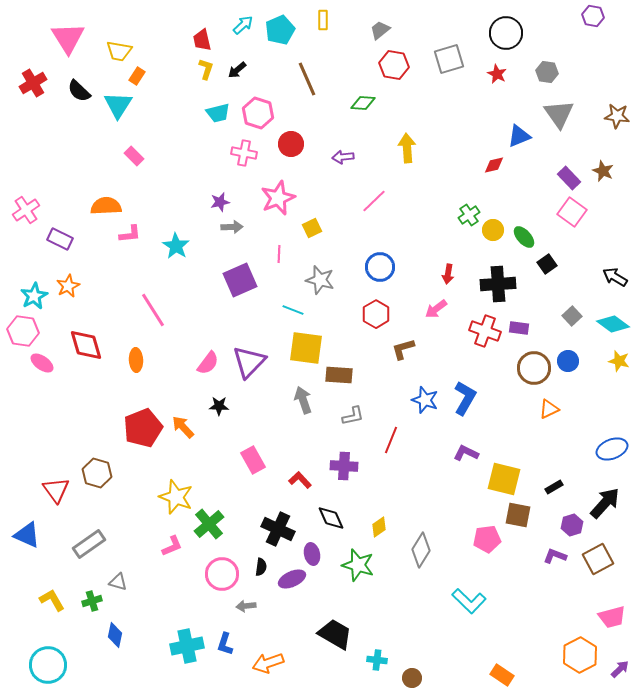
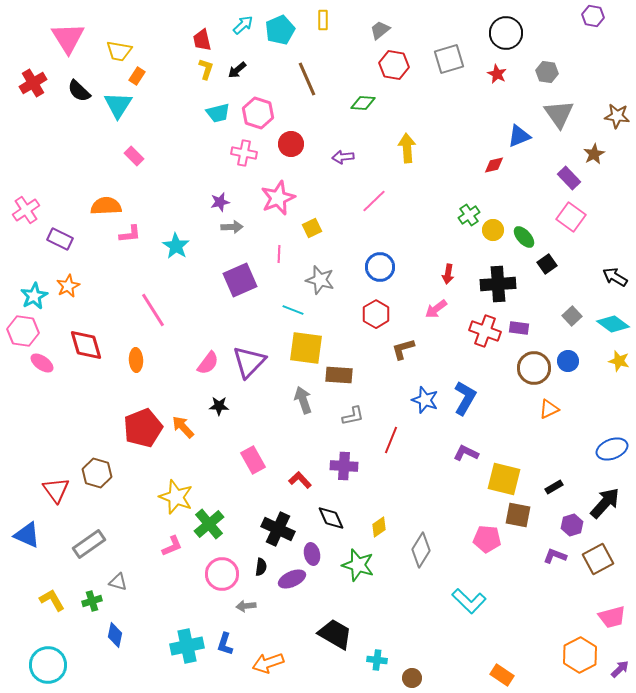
brown star at (603, 171): moved 9 px left, 17 px up; rotated 20 degrees clockwise
pink square at (572, 212): moved 1 px left, 5 px down
pink pentagon at (487, 539): rotated 12 degrees clockwise
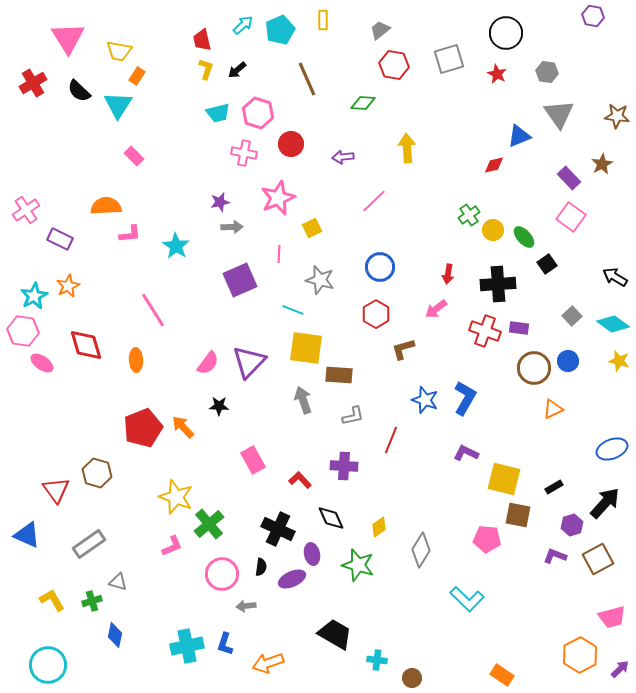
brown star at (594, 154): moved 8 px right, 10 px down
orange triangle at (549, 409): moved 4 px right
cyan L-shape at (469, 601): moved 2 px left, 2 px up
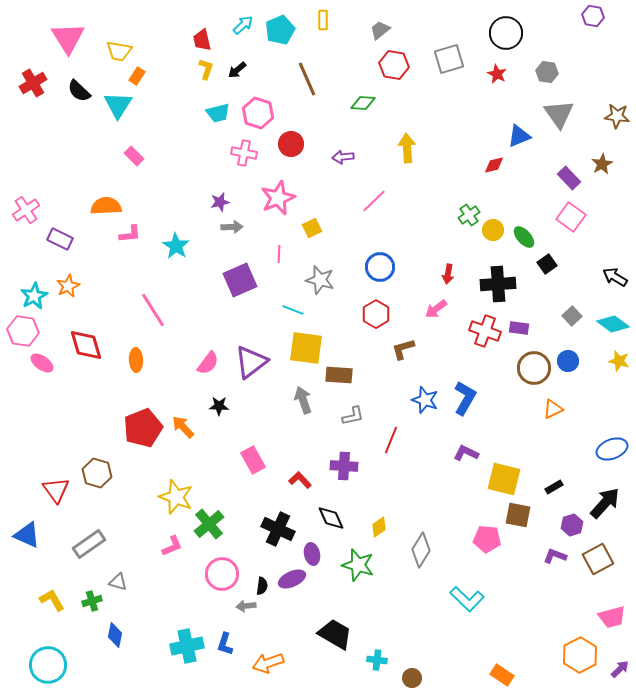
purple triangle at (249, 362): moved 2 px right; rotated 9 degrees clockwise
black semicircle at (261, 567): moved 1 px right, 19 px down
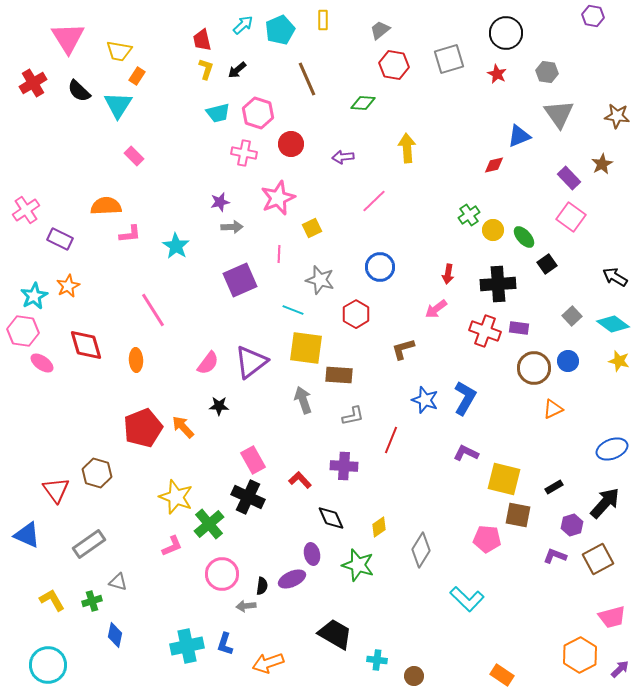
red hexagon at (376, 314): moved 20 px left
black cross at (278, 529): moved 30 px left, 32 px up
brown circle at (412, 678): moved 2 px right, 2 px up
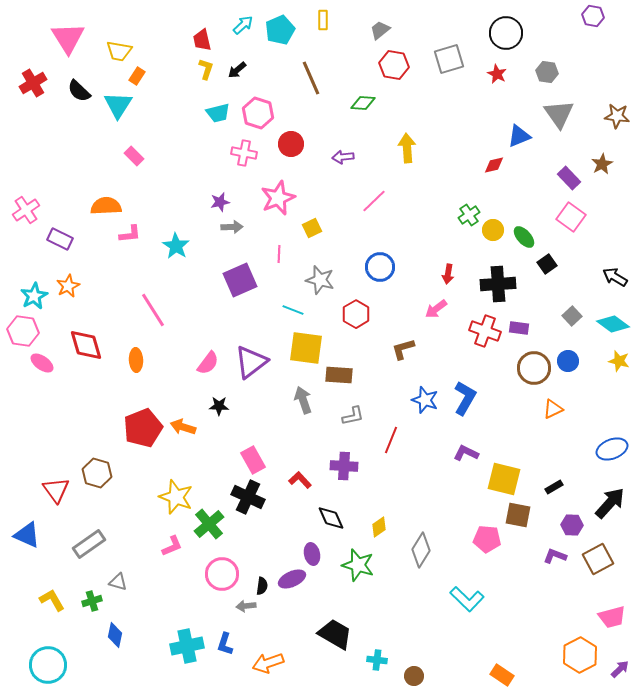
brown line at (307, 79): moved 4 px right, 1 px up
orange arrow at (183, 427): rotated 30 degrees counterclockwise
black arrow at (605, 503): moved 5 px right
purple hexagon at (572, 525): rotated 20 degrees clockwise
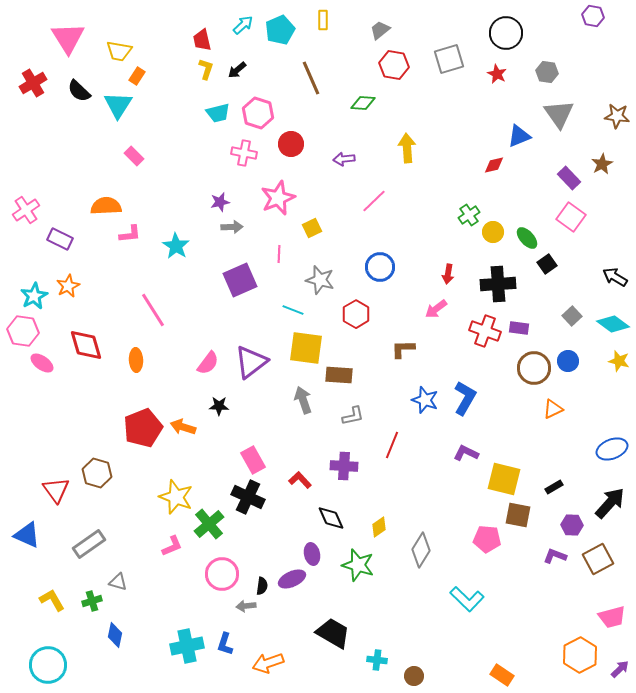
purple arrow at (343, 157): moved 1 px right, 2 px down
yellow circle at (493, 230): moved 2 px down
green ellipse at (524, 237): moved 3 px right, 1 px down
brown L-shape at (403, 349): rotated 15 degrees clockwise
red line at (391, 440): moved 1 px right, 5 px down
black trapezoid at (335, 634): moved 2 px left, 1 px up
